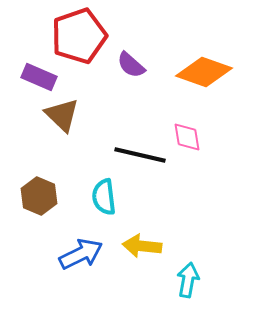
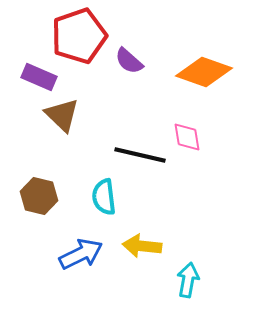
purple semicircle: moved 2 px left, 4 px up
brown hexagon: rotated 9 degrees counterclockwise
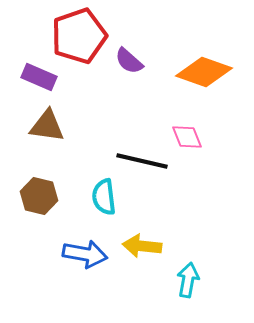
brown triangle: moved 15 px left, 11 px down; rotated 36 degrees counterclockwise
pink diamond: rotated 12 degrees counterclockwise
black line: moved 2 px right, 6 px down
blue arrow: moved 4 px right; rotated 36 degrees clockwise
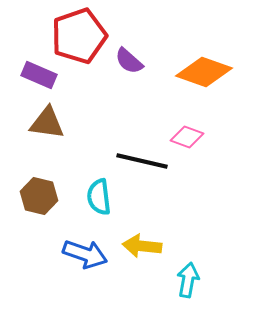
purple rectangle: moved 2 px up
brown triangle: moved 3 px up
pink diamond: rotated 48 degrees counterclockwise
cyan semicircle: moved 5 px left
blue arrow: rotated 9 degrees clockwise
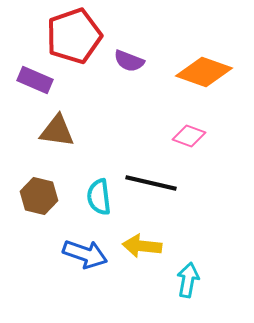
red pentagon: moved 5 px left
purple semicircle: rotated 20 degrees counterclockwise
purple rectangle: moved 4 px left, 5 px down
brown triangle: moved 10 px right, 8 px down
pink diamond: moved 2 px right, 1 px up
black line: moved 9 px right, 22 px down
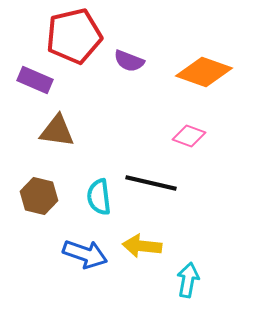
red pentagon: rotated 6 degrees clockwise
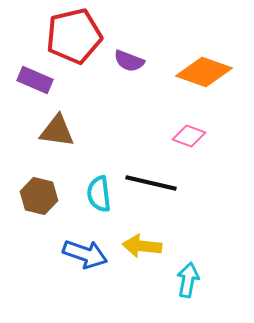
cyan semicircle: moved 3 px up
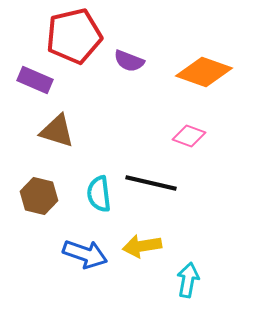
brown triangle: rotated 9 degrees clockwise
yellow arrow: rotated 15 degrees counterclockwise
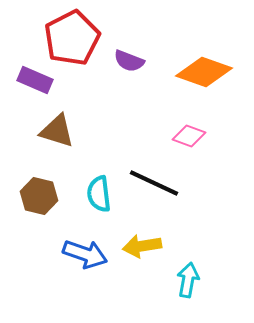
red pentagon: moved 2 px left, 2 px down; rotated 14 degrees counterclockwise
black line: moved 3 px right; rotated 12 degrees clockwise
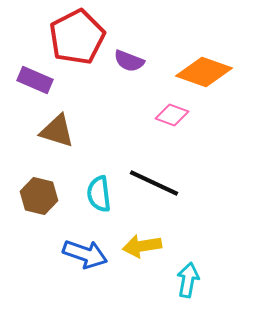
red pentagon: moved 5 px right, 1 px up
pink diamond: moved 17 px left, 21 px up
